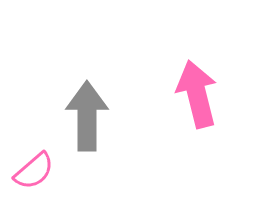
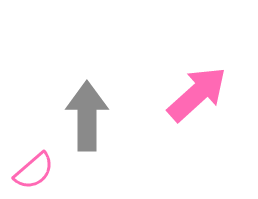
pink arrow: rotated 62 degrees clockwise
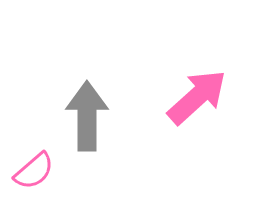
pink arrow: moved 3 px down
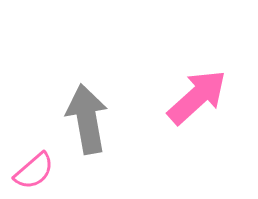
gray arrow: moved 3 px down; rotated 10 degrees counterclockwise
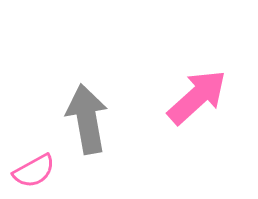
pink semicircle: rotated 12 degrees clockwise
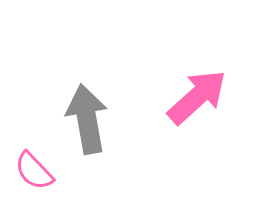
pink semicircle: rotated 75 degrees clockwise
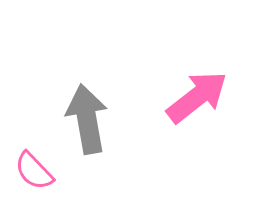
pink arrow: rotated 4 degrees clockwise
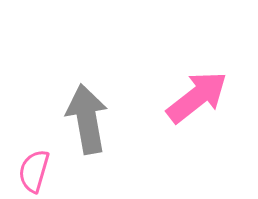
pink semicircle: rotated 60 degrees clockwise
